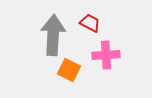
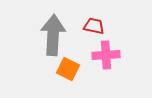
red trapezoid: moved 4 px right, 3 px down; rotated 15 degrees counterclockwise
orange square: moved 1 px left, 1 px up
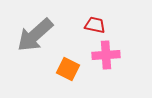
red trapezoid: moved 1 px right, 1 px up
gray arrow: moved 18 px left; rotated 135 degrees counterclockwise
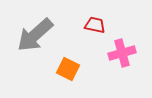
pink cross: moved 16 px right, 2 px up; rotated 12 degrees counterclockwise
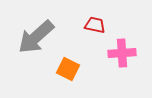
gray arrow: moved 1 px right, 2 px down
pink cross: rotated 12 degrees clockwise
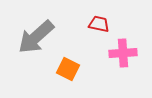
red trapezoid: moved 4 px right, 1 px up
pink cross: moved 1 px right
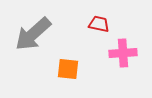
gray arrow: moved 3 px left, 3 px up
orange square: rotated 20 degrees counterclockwise
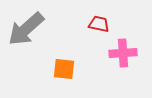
gray arrow: moved 7 px left, 5 px up
orange square: moved 4 px left
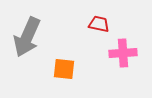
gray arrow: moved 1 px right, 8 px down; rotated 24 degrees counterclockwise
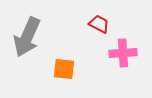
red trapezoid: rotated 15 degrees clockwise
